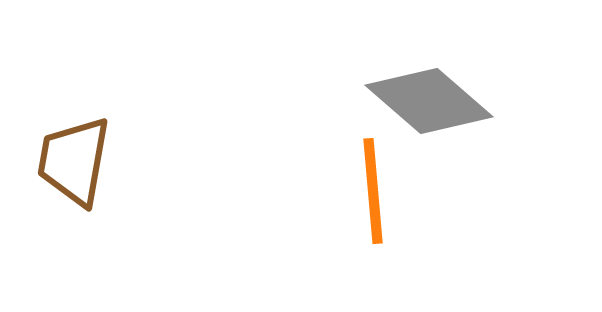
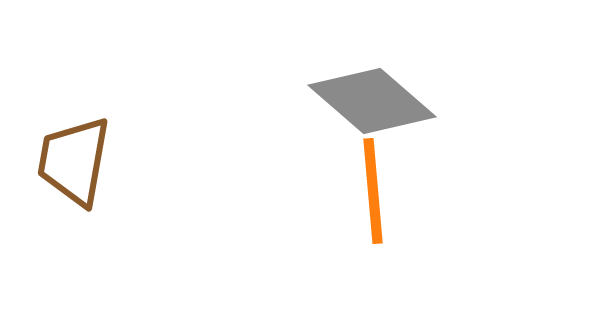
gray diamond: moved 57 px left
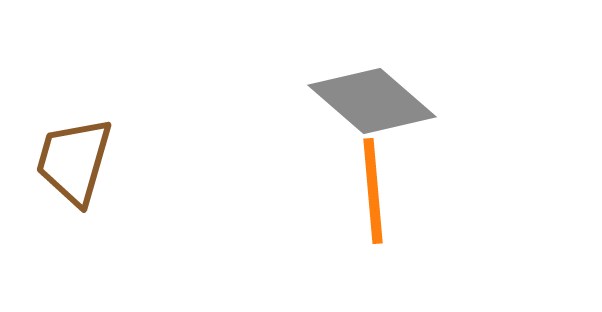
brown trapezoid: rotated 6 degrees clockwise
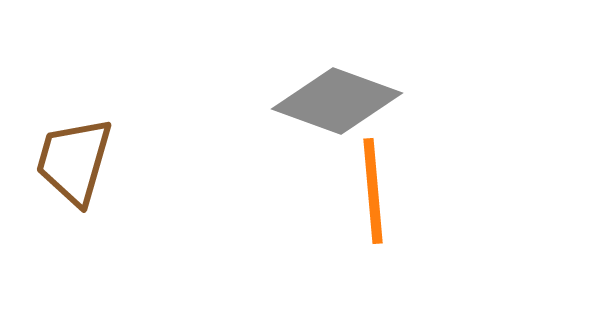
gray diamond: moved 35 px left; rotated 21 degrees counterclockwise
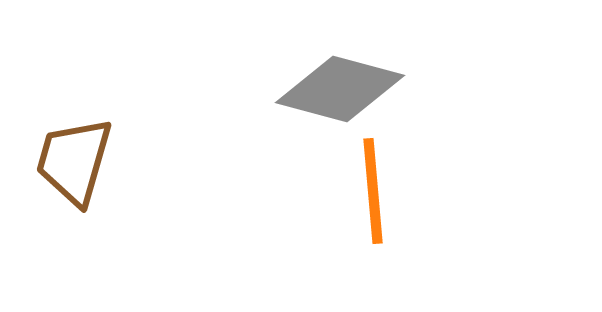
gray diamond: moved 3 px right, 12 px up; rotated 5 degrees counterclockwise
